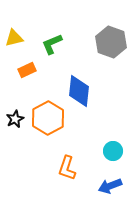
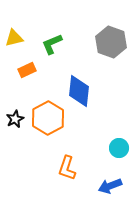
cyan circle: moved 6 px right, 3 px up
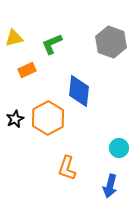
blue arrow: rotated 55 degrees counterclockwise
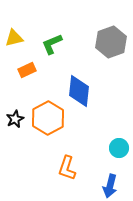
gray hexagon: rotated 20 degrees clockwise
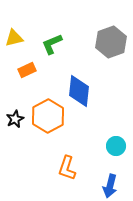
orange hexagon: moved 2 px up
cyan circle: moved 3 px left, 2 px up
